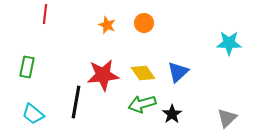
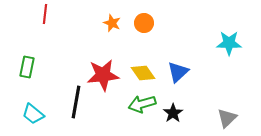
orange star: moved 5 px right, 2 px up
black star: moved 1 px right, 1 px up
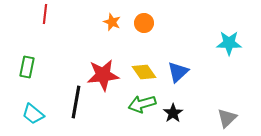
orange star: moved 1 px up
yellow diamond: moved 1 px right, 1 px up
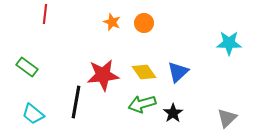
green rectangle: rotated 65 degrees counterclockwise
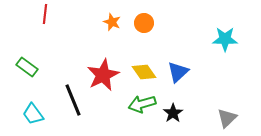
cyan star: moved 4 px left, 4 px up
red star: rotated 20 degrees counterclockwise
black line: moved 3 px left, 2 px up; rotated 32 degrees counterclockwise
cyan trapezoid: rotated 15 degrees clockwise
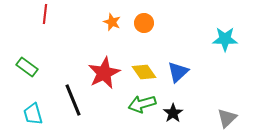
red star: moved 1 px right, 2 px up
cyan trapezoid: rotated 20 degrees clockwise
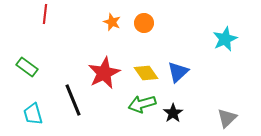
cyan star: rotated 25 degrees counterclockwise
yellow diamond: moved 2 px right, 1 px down
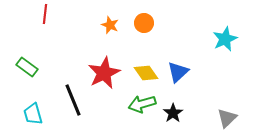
orange star: moved 2 px left, 3 px down
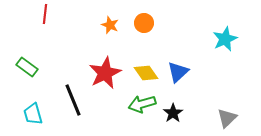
red star: moved 1 px right
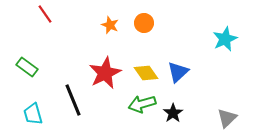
red line: rotated 42 degrees counterclockwise
